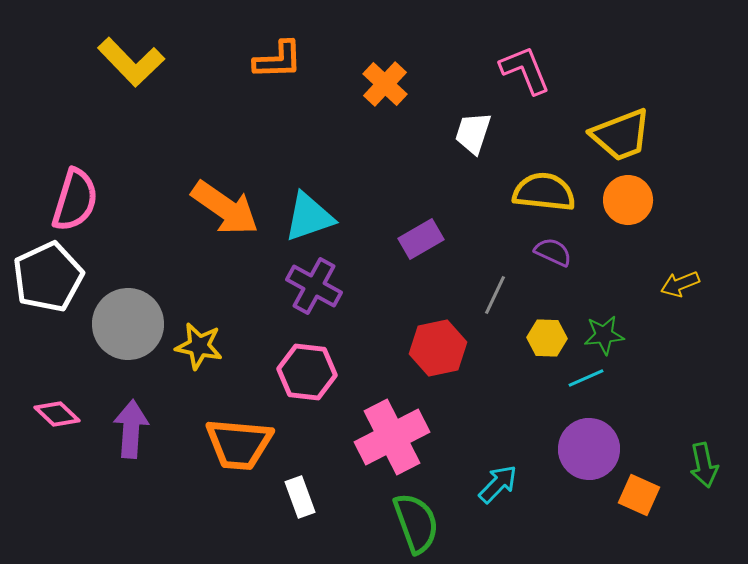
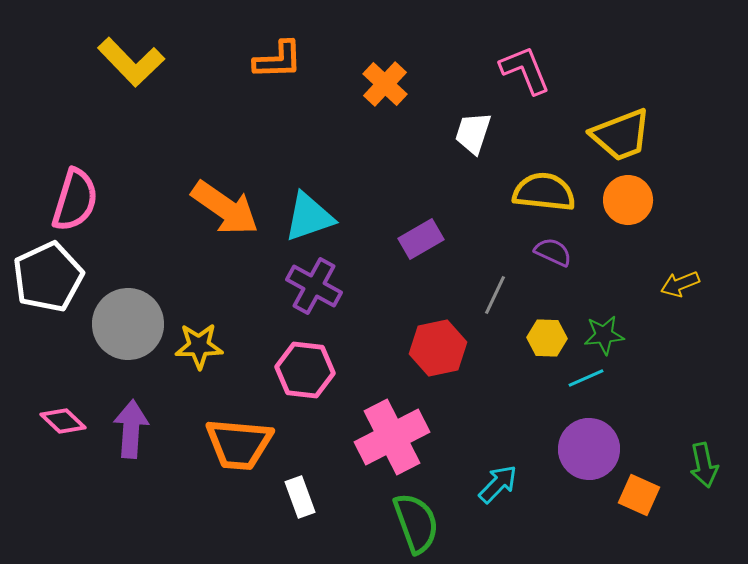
yellow star: rotated 12 degrees counterclockwise
pink hexagon: moved 2 px left, 2 px up
pink diamond: moved 6 px right, 7 px down
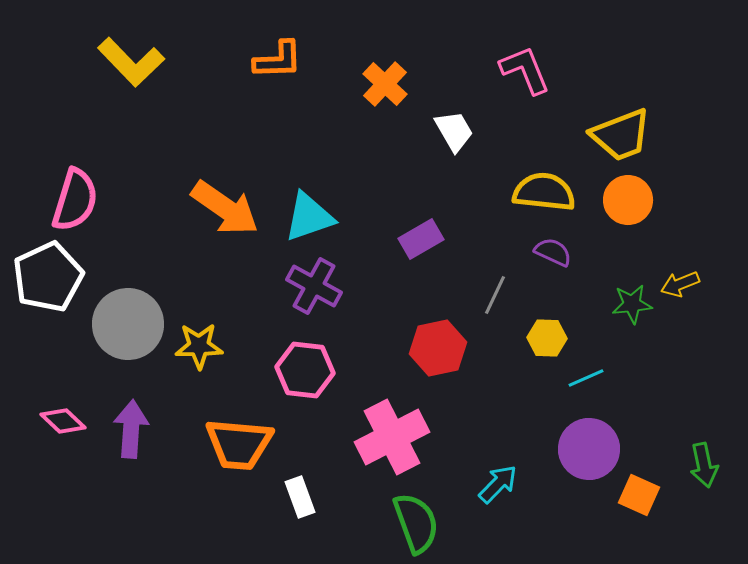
white trapezoid: moved 19 px left, 2 px up; rotated 132 degrees clockwise
green star: moved 28 px right, 31 px up
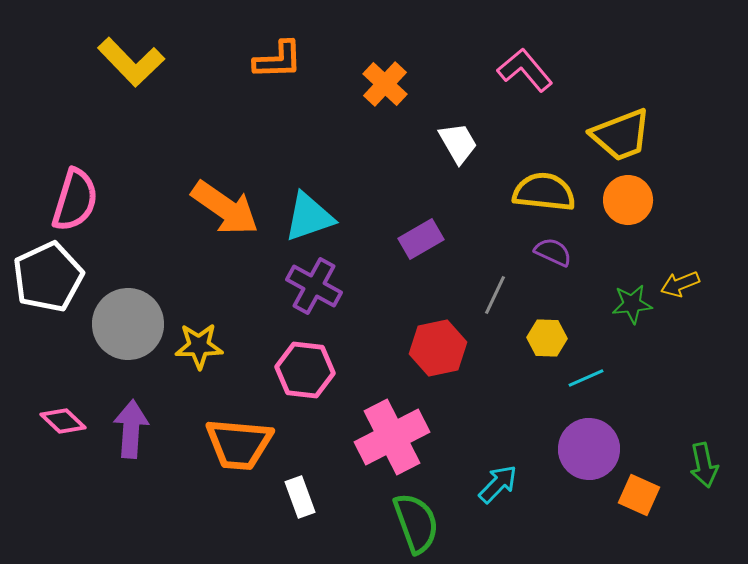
pink L-shape: rotated 18 degrees counterclockwise
white trapezoid: moved 4 px right, 12 px down
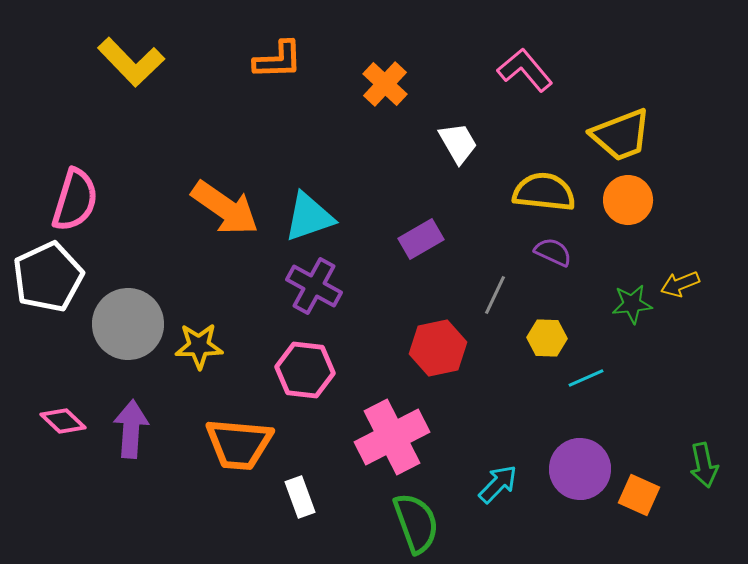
purple circle: moved 9 px left, 20 px down
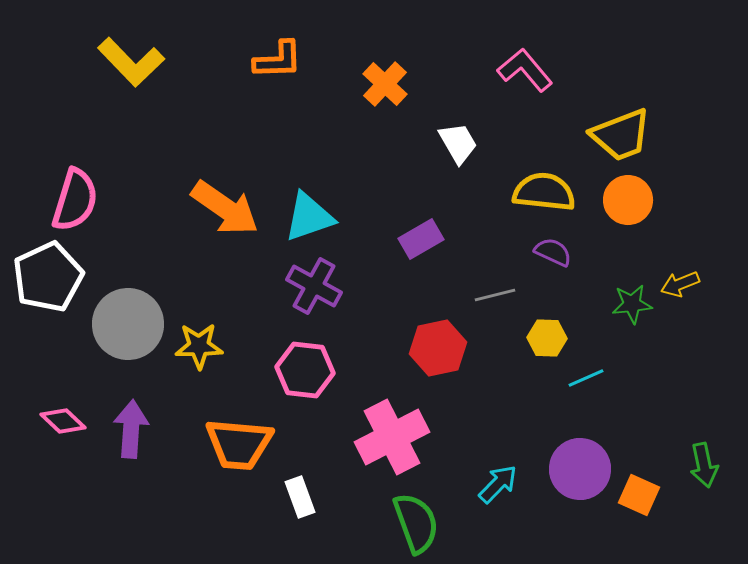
gray line: rotated 51 degrees clockwise
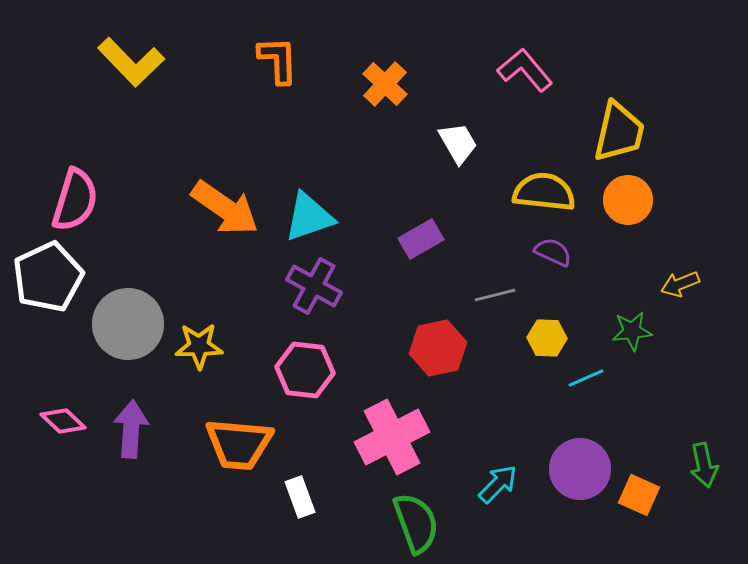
orange L-shape: rotated 90 degrees counterclockwise
yellow trapezoid: moved 2 px left, 3 px up; rotated 56 degrees counterclockwise
green star: moved 27 px down
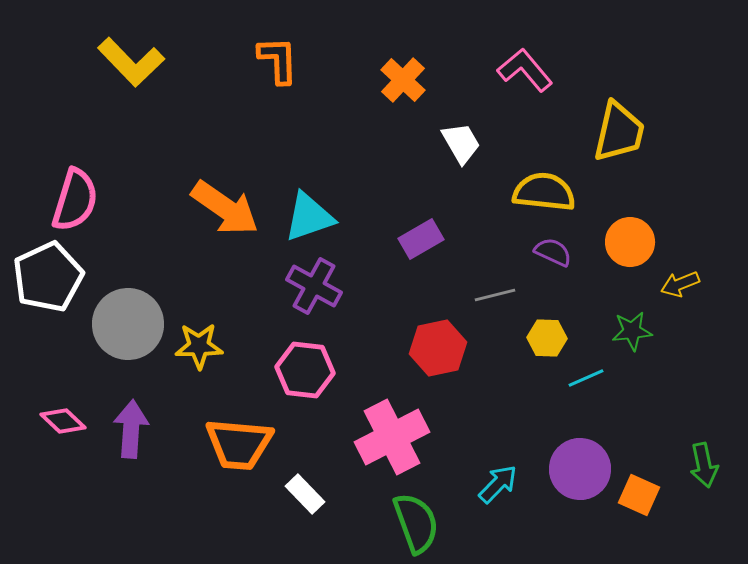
orange cross: moved 18 px right, 4 px up
white trapezoid: moved 3 px right
orange circle: moved 2 px right, 42 px down
white rectangle: moved 5 px right, 3 px up; rotated 24 degrees counterclockwise
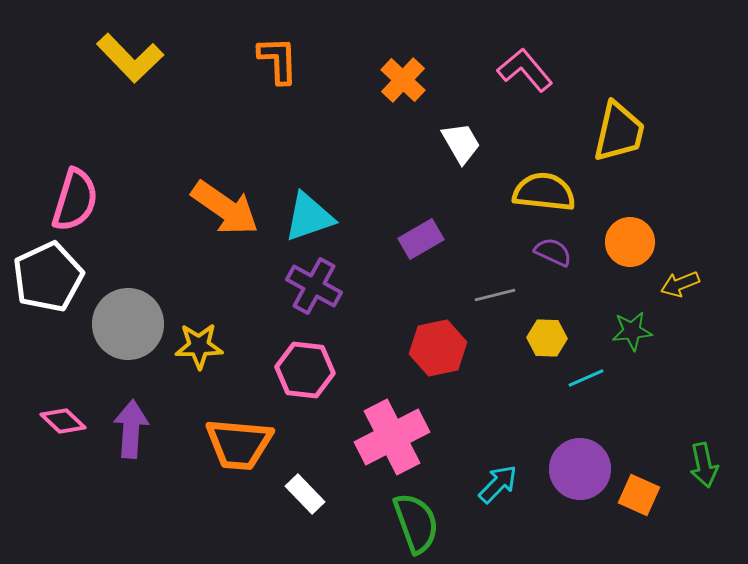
yellow L-shape: moved 1 px left, 4 px up
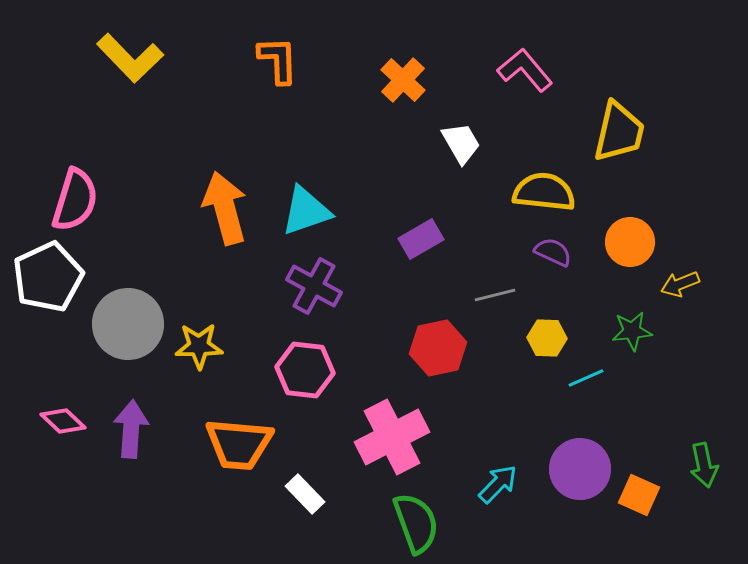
orange arrow: rotated 140 degrees counterclockwise
cyan triangle: moved 3 px left, 6 px up
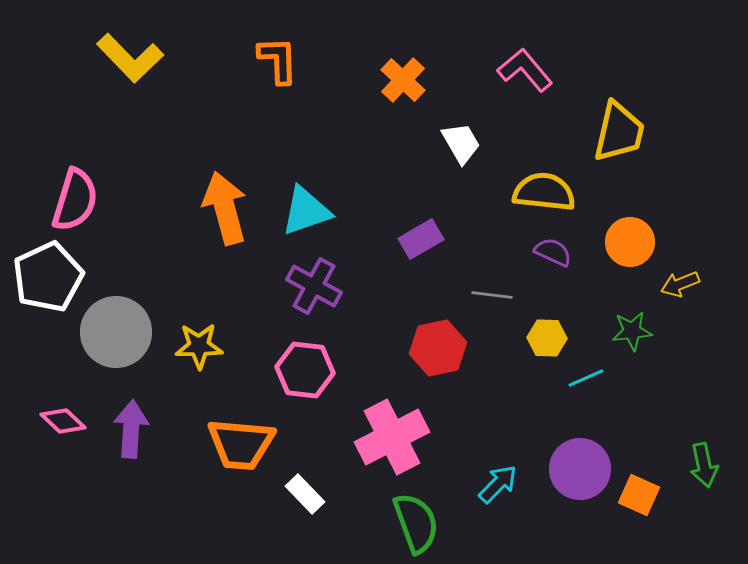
gray line: moved 3 px left; rotated 21 degrees clockwise
gray circle: moved 12 px left, 8 px down
orange trapezoid: moved 2 px right
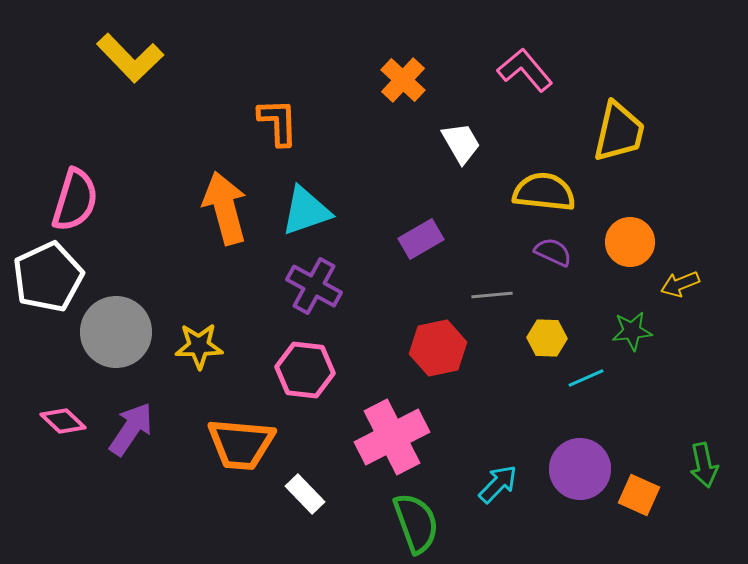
orange L-shape: moved 62 px down
gray line: rotated 12 degrees counterclockwise
purple arrow: rotated 30 degrees clockwise
